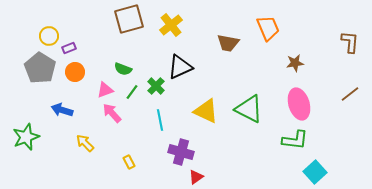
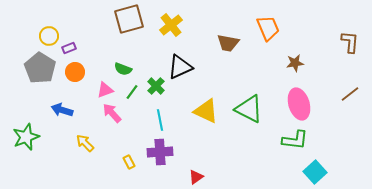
purple cross: moved 21 px left; rotated 20 degrees counterclockwise
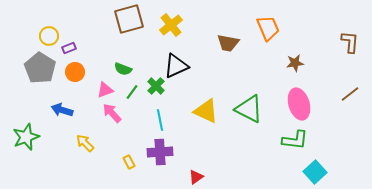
black triangle: moved 4 px left, 1 px up
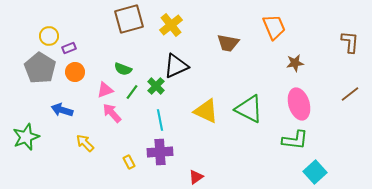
orange trapezoid: moved 6 px right, 1 px up
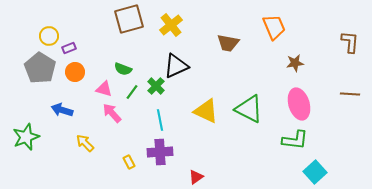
pink triangle: moved 1 px left, 1 px up; rotated 36 degrees clockwise
brown line: rotated 42 degrees clockwise
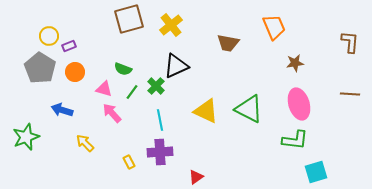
purple rectangle: moved 2 px up
cyan square: moved 1 px right; rotated 25 degrees clockwise
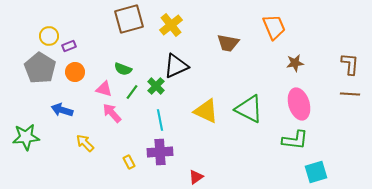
brown L-shape: moved 22 px down
green star: rotated 16 degrees clockwise
